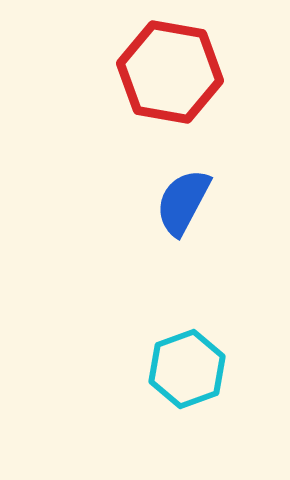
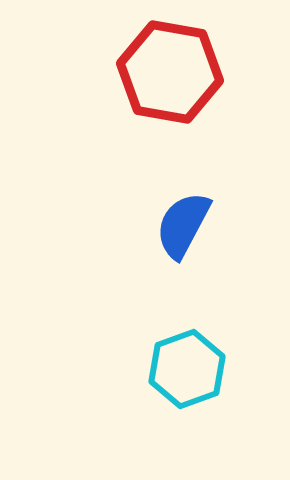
blue semicircle: moved 23 px down
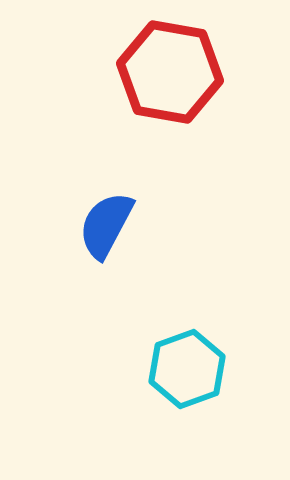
blue semicircle: moved 77 px left
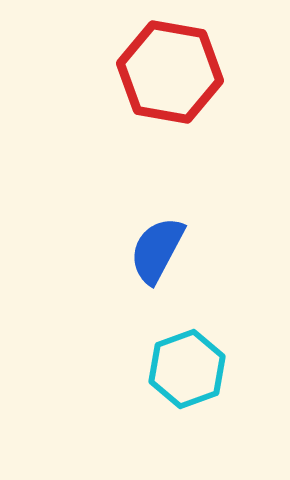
blue semicircle: moved 51 px right, 25 px down
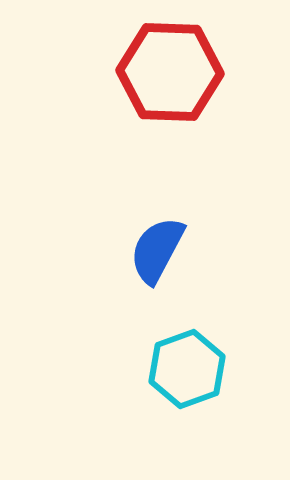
red hexagon: rotated 8 degrees counterclockwise
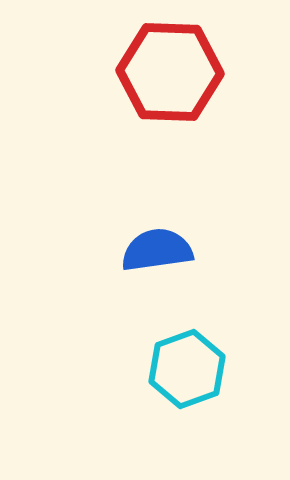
blue semicircle: rotated 54 degrees clockwise
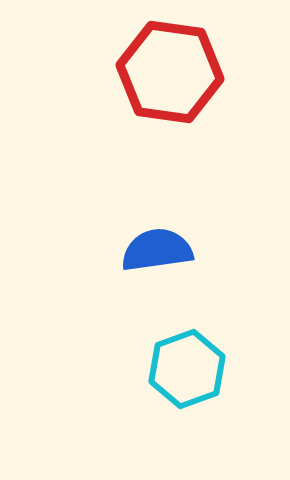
red hexagon: rotated 6 degrees clockwise
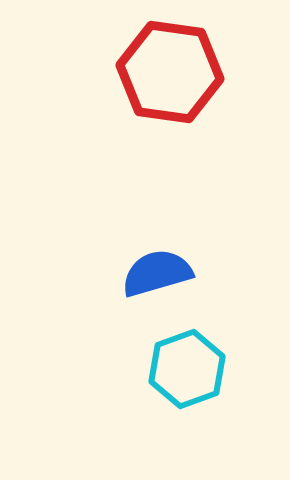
blue semicircle: moved 23 px down; rotated 8 degrees counterclockwise
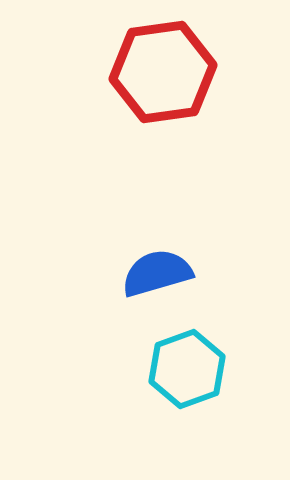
red hexagon: moved 7 px left; rotated 16 degrees counterclockwise
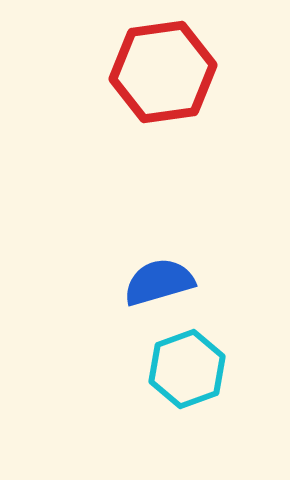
blue semicircle: moved 2 px right, 9 px down
